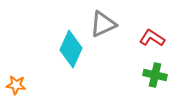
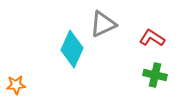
cyan diamond: moved 1 px right
orange star: rotated 12 degrees counterclockwise
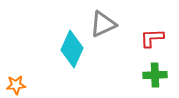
red L-shape: rotated 35 degrees counterclockwise
green cross: rotated 15 degrees counterclockwise
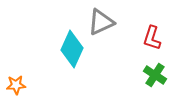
gray triangle: moved 2 px left, 2 px up
red L-shape: rotated 70 degrees counterclockwise
green cross: rotated 35 degrees clockwise
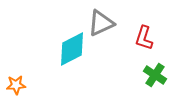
gray triangle: moved 1 px down
red L-shape: moved 8 px left
cyan diamond: rotated 39 degrees clockwise
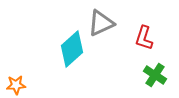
cyan diamond: rotated 15 degrees counterclockwise
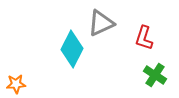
cyan diamond: rotated 21 degrees counterclockwise
orange star: moved 1 px up
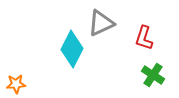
green cross: moved 2 px left
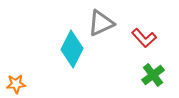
red L-shape: rotated 60 degrees counterclockwise
green cross: rotated 20 degrees clockwise
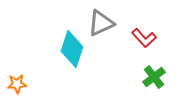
cyan diamond: rotated 9 degrees counterclockwise
green cross: moved 1 px right, 2 px down
orange star: moved 1 px right
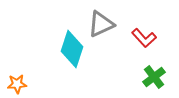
gray triangle: moved 1 px down
